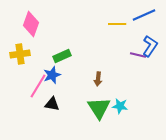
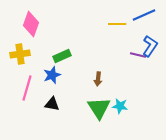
pink line: moved 11 px left, 2 px down; rotated 15 degrees counterclockwise
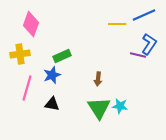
blue L-shape: moved 1 px left, 2 px up
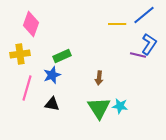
blue line: rotated 15 degrees counterclockwise
brown arrow: moved 1 px right, 1 px up
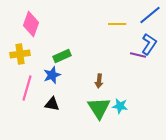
blue line: moved 6 px right
brown arrow: moved 3 px down
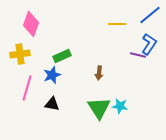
brown arrow: moved 8 px up
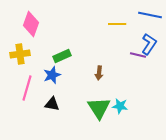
blue line: rotated 50 degrees clockwise
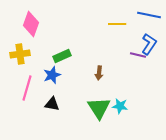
blue line: moved 1 px left
